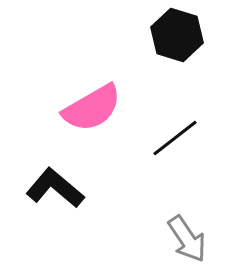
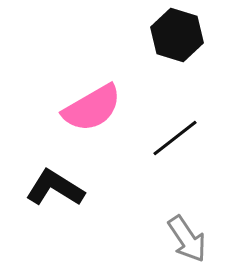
black L-shape: rotated 8 degrees counterclockwise
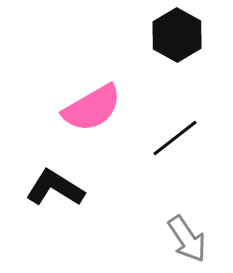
black hexagon: rotated 12 degrees clockwise
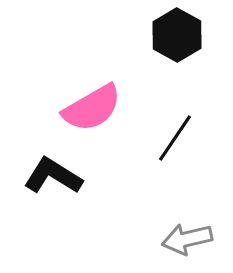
black line: rotated 18 degrees counterclockwise
black L-shape: moved 2 px left, 12 px up
gray arrow: rotated 111 degrees clockwise
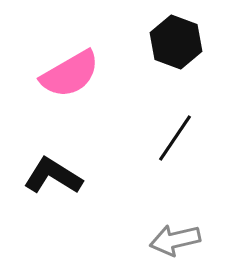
black hexagon: moved 1 px left, 7 px down; rotated 9 degrees counterclockwise
pink semicircle: moved 22 px left, 34 px up
gray arrow: moved 12 px left, 1 px down
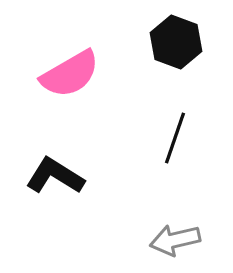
black line: rotated 15 degrees counterclockwise
black L-shape: moved 2 px right
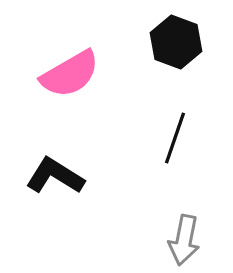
gray arrow: moved 9 px right; rotated 66 degrees counterclockwise
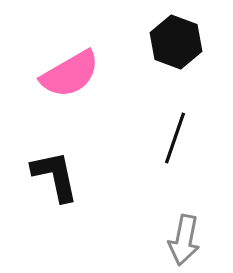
black L-shape: rotated 46 degrees clockwise
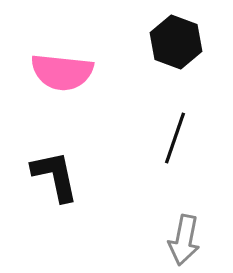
pink semicircle: moved 8 px left, 2 px up; rotated 36 degrees clockwise
